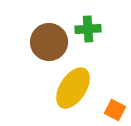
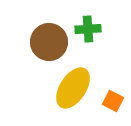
orange square: moved 2 px left, 9 px up
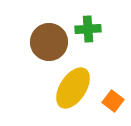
orange square: rotated 10 degrees clockwise
